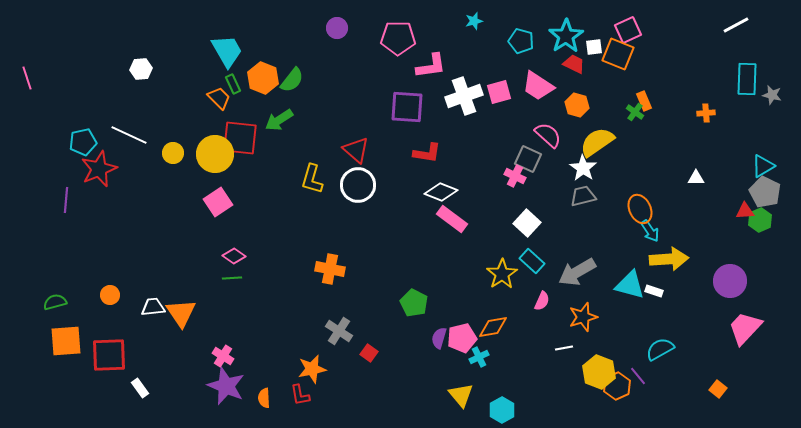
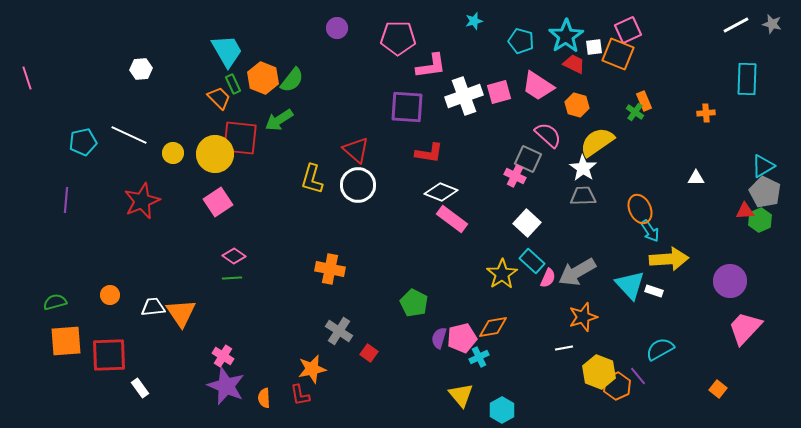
gray star at (772, 95): moved 71 px up
red L-shape at (427, 153): moved 2 px right
red star at (99, 169): moved 43 px right, 32 px down
gray trapezoid at (583, 196): rotated 12 degrees clockwise
cyan triangle at (630, 285): rotated 32 degrees clockwise
pink semicircle at (542, 301): moved 6 px right, 23 px up
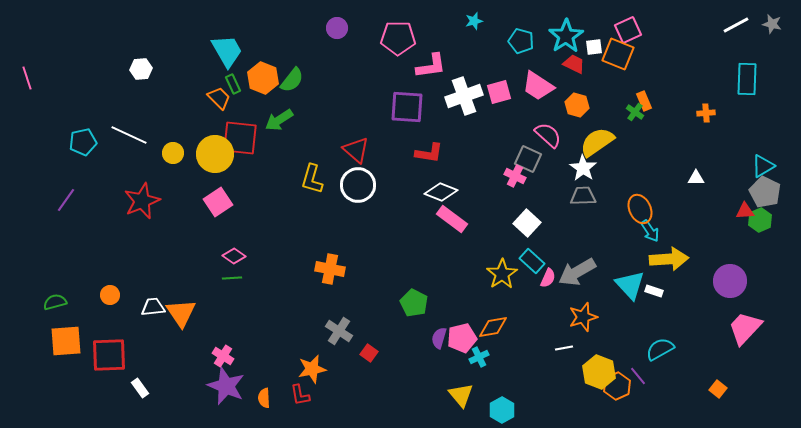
purple line at (66, 200): rotated 30 degrees clockwise
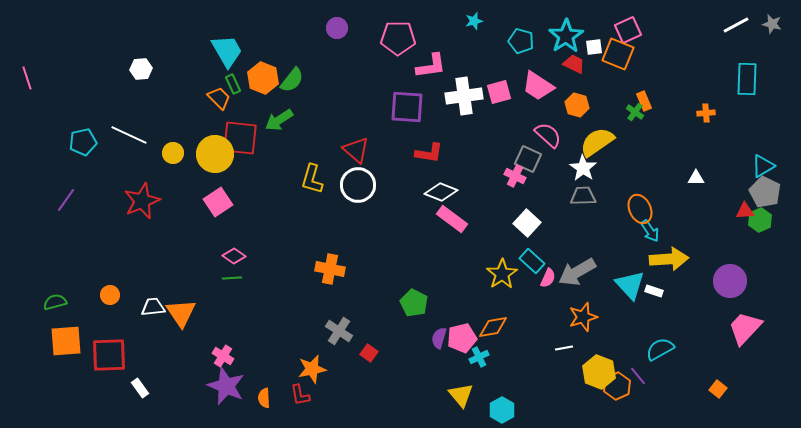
white cross at (464, 96): rotated 12 degrees clockwise
